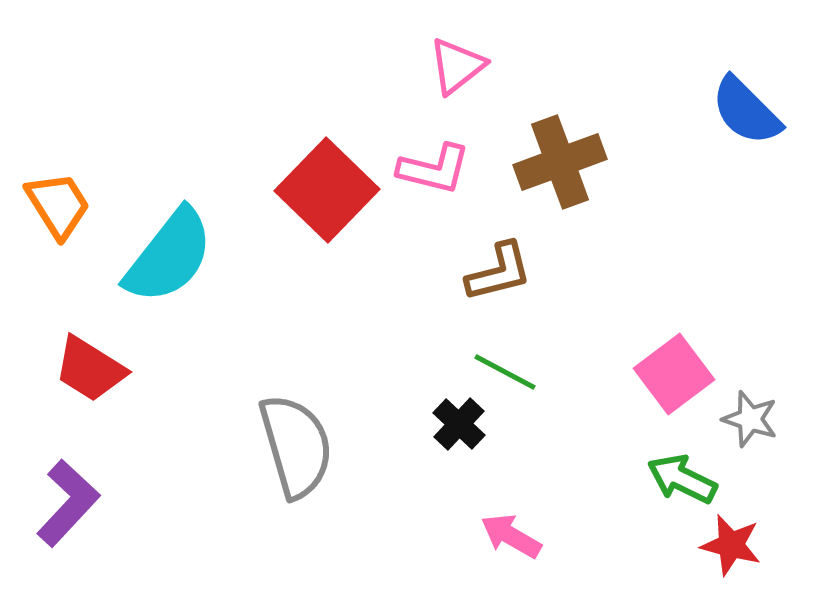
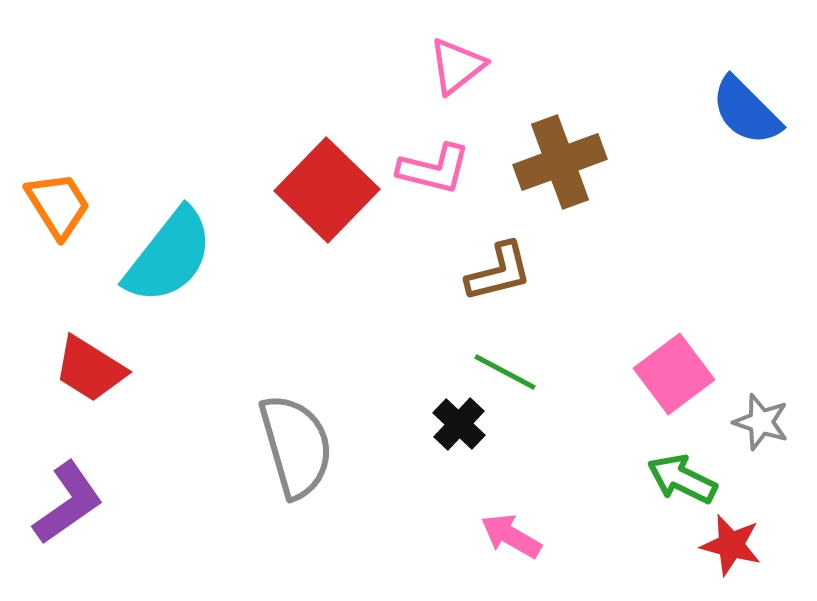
gray star: moved 11 px right, 3 px down
purple L-shape: rotated 12 degrees clockwise
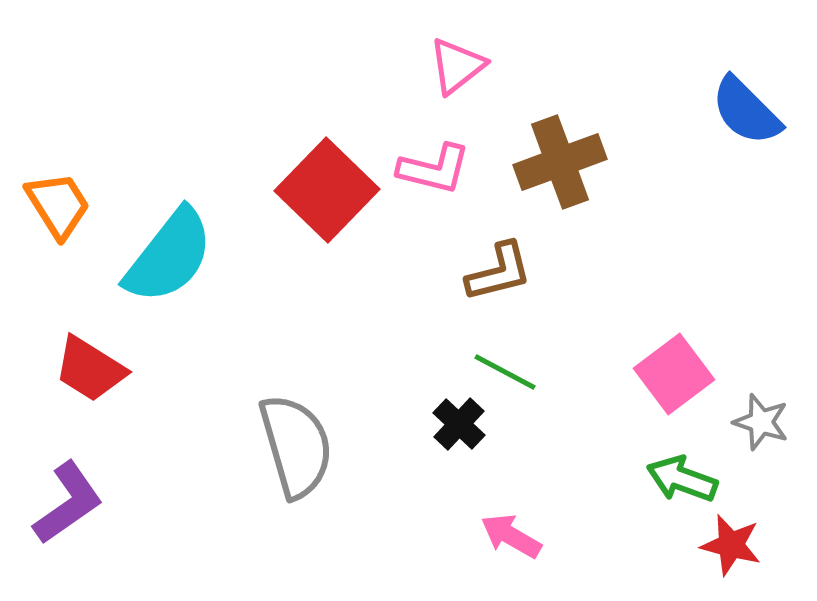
green arrow: rotated 6 degrees counterclockwise
